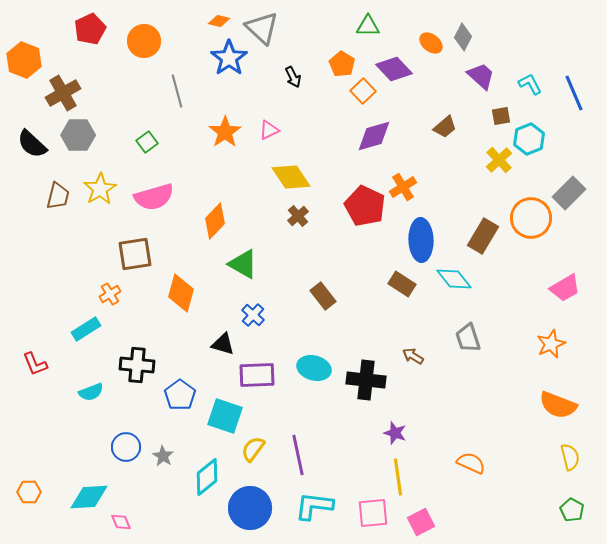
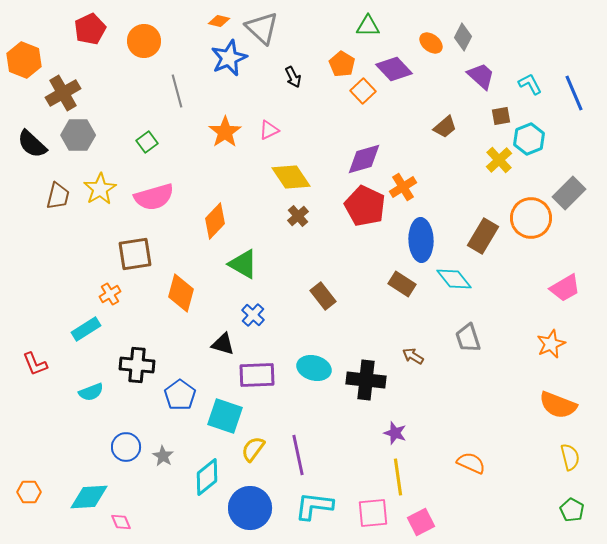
blue star at (229, 58): rotated 12 degrees clockwise
purple diamond at (374, 136): moved 10 px left, 23 px down
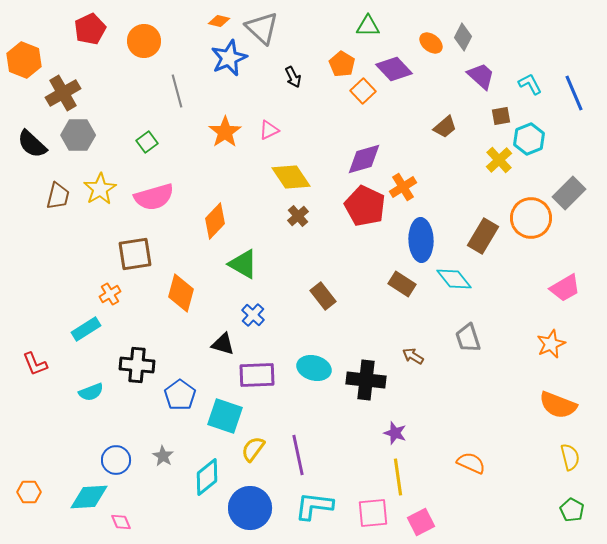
blue circle at (126, 447): moved 10 px left, 13 px down
